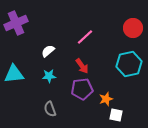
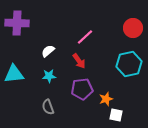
purple cross: moved 1 px right; rotated 25 degrees clockwise
red arrow: moved 3 px left, 5 px up
gray semicircle: moved 2 px left, 2 px up
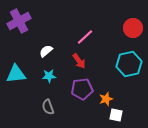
purple cross: moved 2 px right, 2 px up; rotated 30 degrees counterclockwise
white semicircle: moved 2 px left
cyan triangle: moved 2 px right
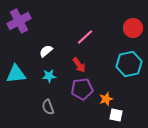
red arrow: moved 4 px down
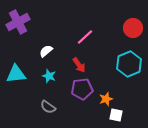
purple cross: moved 1 px left, 1 px down
cyan hexagon: rotated 10 degrees counterclockwise
cyan star: rotated 24 degrees clockwise
gray semicircle: rotated 35 degrees counterclockwise
